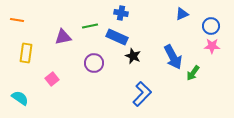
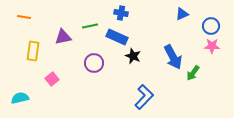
orange line: moved 7 px right, 3 px up
yellow rectangle: moved 7 px right, 2 px up
blue L-shape: moved 2 px right, 3 px down
cyan semicircle: rotated 48 degrees counterclockwise
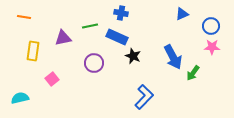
purple triangle: moved 1 px down
pink star: moved 1 px down
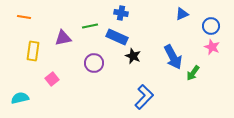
pink star: rotated 21 degrees clockwise
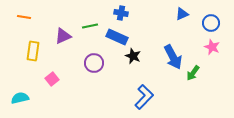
blue circle: moved 3 px up
purple triangle: moved 2 px up; rotated 12 degrees counterclockwise
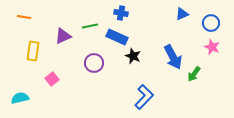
green arrow: moved 1 px right, 1 px down
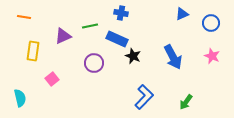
blue rectangle: moved 2 px down
pink star: moved 9 px down
green arrow: moved 8 px left, 28 px down
cyan semicircle: rotated 90 degrees clockwise
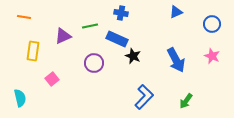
blue triangle: moved 6 px left, 2 px up
blue circle: moved 1 px right, 1 px down
blue arrow: moved 3 px right, 3 px down
green arrow: moved 1 px up
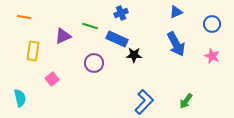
blue cross: rotated 32 degrees counterclockwise
green line: rotated 28 degrees clockwise
black star: moved 1 px right, 1 px up; rotated 21 degrees counterclockwise
blue arrow: moved 16 px up
blue L-shape: moved 5 px down
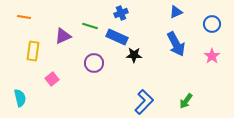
blue rectangle: moved 2 px up
pink star: rotated 14 degrees clockwise
